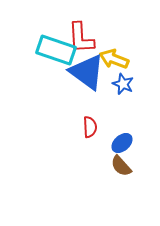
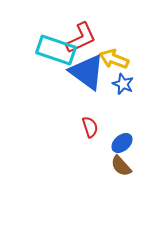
red L-shape: rotated 112 degrees counterclockwise
red semicircle: rotated 15 degrees counterclockwise
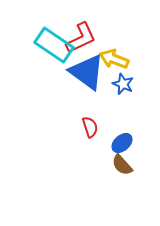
cyan rectangle: moved 2 px left, 5 px up; rotated 15 degrees clockwise
brown semicircle: moved 1 px right, 1 px up
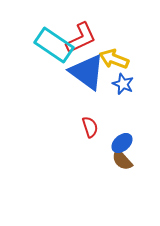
brown semicircle: moved 5 px up
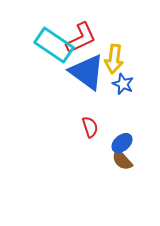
yellow arrow: rotated 104 degrees counterclockwise
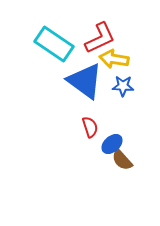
red L-shape: moved 19 px right
cyan rectangle: moved 1 px up
yellow arrow: rotated 92 degrees clockwise
blue triangle: moved 2 px left, 9 px down
blue star: moved 2 px down; rotated 20 degrees counterclockwise
blue ellipse: moved 10 px left, 1 px down
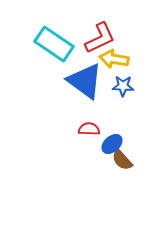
red semicircle: moved 1 px left, 2 px down; rotated 70 degrees counterclockwise
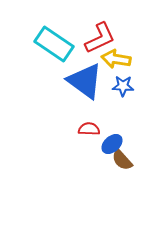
yellow arrow: moved 2 px right
